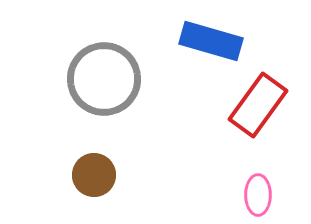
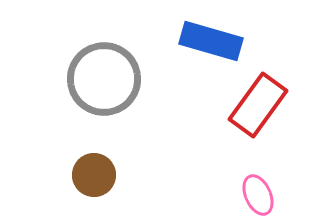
pink ellipse: rotated 24 degrees counterclockwise
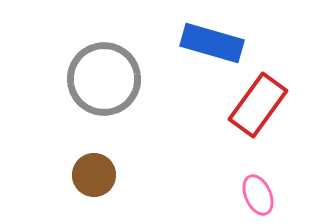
blue rectangle: moved 1 px right, 2 px down
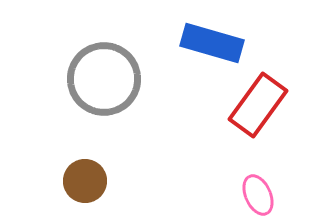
brown circle: moved 9 px left, 6 px down
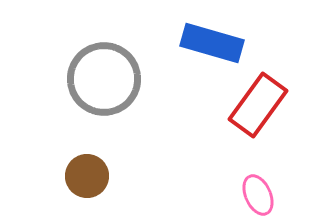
brown circle: moved 2 px right, 5 px up
